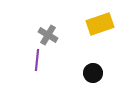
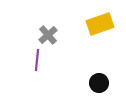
gray cross: rotated 18 degrees clockwise
black circle: moved 6 px right, 10 px down
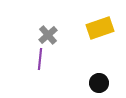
yellow rectangle: moved 4 px down
purple line: moved 3 px right, 1 px up
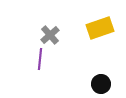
gray cross: moved 2 px right
black circle: moved 2 px right, 1 px down
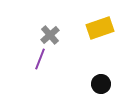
purple line: rotated 15 degrees clockwise
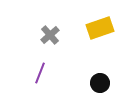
purple line: moved 14 px down
black circle: moved 1 px left, 1 px up
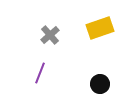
black circle: moved 1 px down
